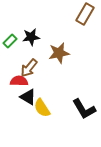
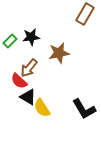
red semicircle: rotated 138 degrees counterclockwise
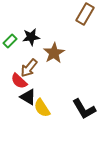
brown star: moved 5 px left; rotated 20 degrees counterclockwise
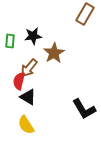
black star: moved 2 px right, 1 px up
green rectangle: rotated 40 degrees counterclockwise
red semicircle: rotated 60 degrees clockwise
yellow semicircle: moved 16 px left, 17 px down
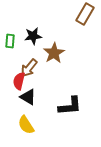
black L-shape: moved 14 px left, 3 px up; rotated 65 degrees counterclockwise
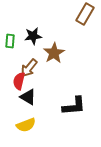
black L-shape: moved 4 px right
yellow semicircle: rotated 78 degrees counterclockwise
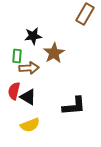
green rectangle: moved 7 px right, 15 px down
brown arrow: rotated 132 degrees counterclockwise
red semicircle: moved 5 px left, 10 px down
yellow semicircle: moved 4 px right
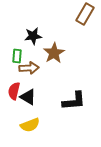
black L-shape: moved 5 px up
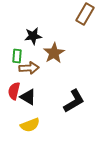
black L-shape: rotated 25 degrees counterclockwise
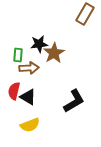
black star: moved 6 px right, 8 px down
green rectangle: moved 1 px right, 1 px up
